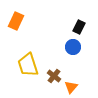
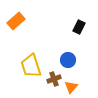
orange rectangle: rotated 24 degrees clockwise
blue circle: moved 5 px left, 13 px down
yellow trapezoid: moved 3 px right, 1 px down
brown cross: moved 3 px down; rotated 32 degrees clockwise
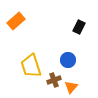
brown cross: moved 1 px down
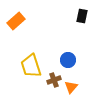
black rectangle: moved 3 px right, 11 px up; rotated 16 degrees counterclockwise
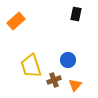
black rectangle: moved 6 px left, 2 px up
orange triangle: moved 4 px right, 2 px up
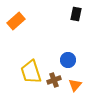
yellow trapezoid: moved 6 px down
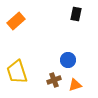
yellow trapezoid: moved 14 px left
orange triangle: rotated 32 degrees clockwise
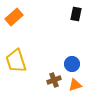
orange rectangle: moved 2 px left, 4 px up
blue circle: moved 4 px right, 4 px down
yellow trapezoid: moved 1 px left, 11 px up
